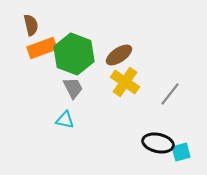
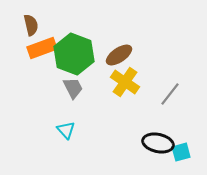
cyan triangle: moved 1 px right, 10 px down; rotated 36 degrees clockwise
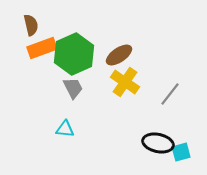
green hexagon: rotated 15 degrees clockwise
cyan triangle: moved 1 px left, 1 px up; rotated 42 degrees counterclockwise
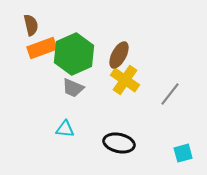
brown ellipse: rotated 28 degrees counterclockwise
yellow cross: moved 2 px up
gray trapezoid: rotated 140 degrees clockwise
black ellipse: moved 39 px left
cyan square: moved 2 px right, 1 px down
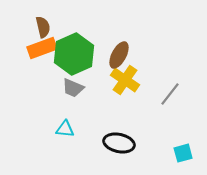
brown semicircle: moved 12 px right, 2 px down
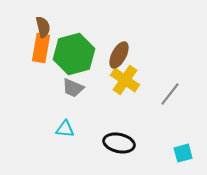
orange rectangle: moved 1 px left; rotated 60 degrees counterclockwise
green hexagon: rotated 9 degrees clockwise
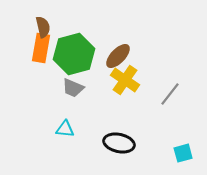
brown ellipse: moved 1 px left, 1 px down; rotated 16 degrees clockwise
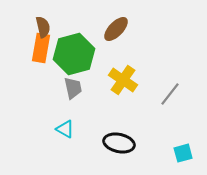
brown ellipse: moved 2 px left, 27 px up
yellow cross: moved 2 px left
gray trapezoid: rotated 125 degrees counterclockwise
cyan triangle: rotated 24 degrees clockwise
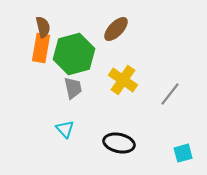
cyan triangle: rotated 18 degrees clockwise
